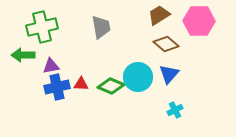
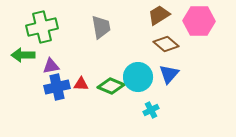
cyan cross: moved 24 px left
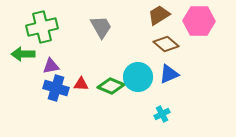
gray trapezoid: rotated 20 degrees counterclockwise
green arrow: moved 1 px up
blue triangle: rotated 25 degrees clockwise
blue cross: moved 1 px left, 1 px down; rotated 30 degrees clockwise
cyan cross: moved 11 px right, 4 px down
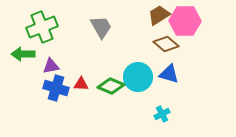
pink hexagon: moved 14 px left
green cross: rotated 8 degrees counterclockwise
blue triangle: rotated 40 degrees clockwise
